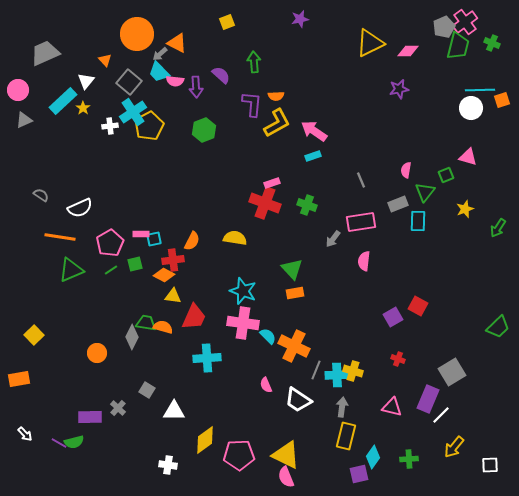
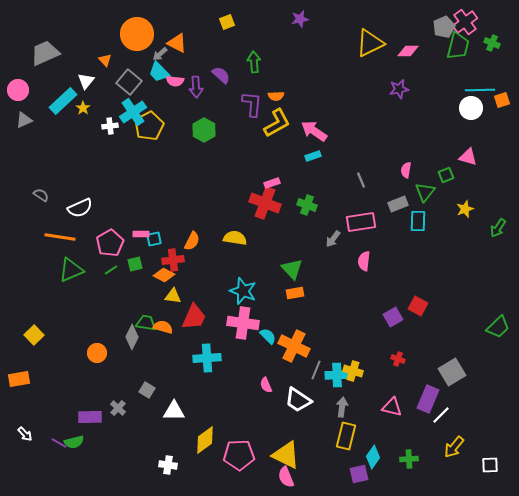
green hexagon at (204, 130): rotated 10 degrees counterclockwise
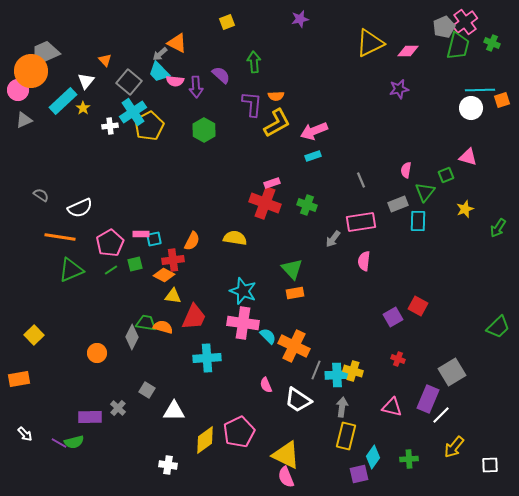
orange circle at (137, 34): moved 106 px left, 37 px down
pink arrow at (314, 131): rotated 56 degrees counterclockwise
pink pentagon at (239, 455): moved 23 px up; rotated 24 degrees counterclockwise
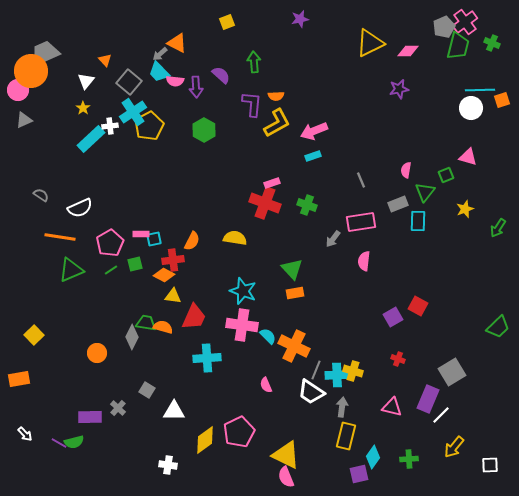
cyan rectangle at (63, 101): moved 28 px right, 38 px down
pink cross at (243, 323): moved 1 px left, 2 px down
white trapezoid at (298, 400): moved 13 px right, 8 px up
